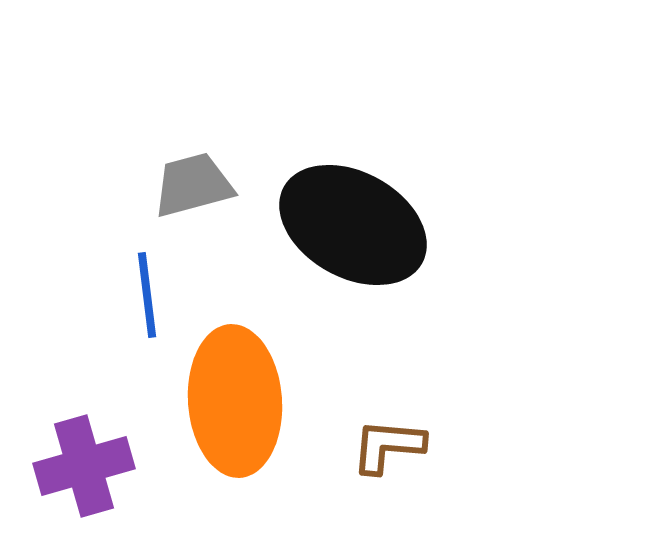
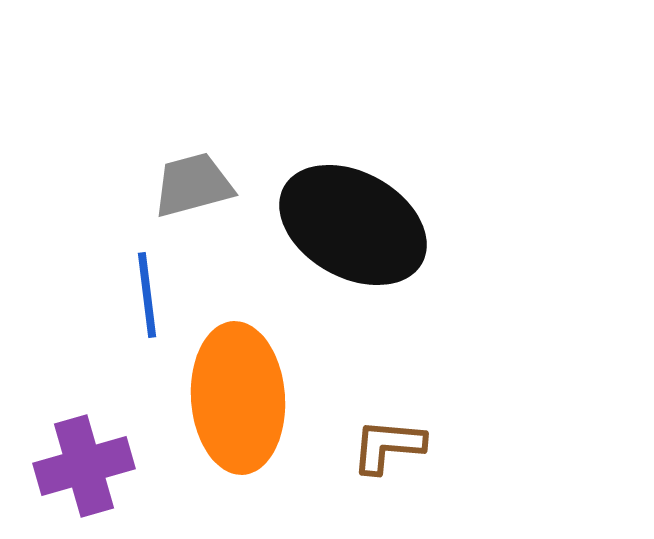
orange ellipse: moved 3 px right, 3 px up
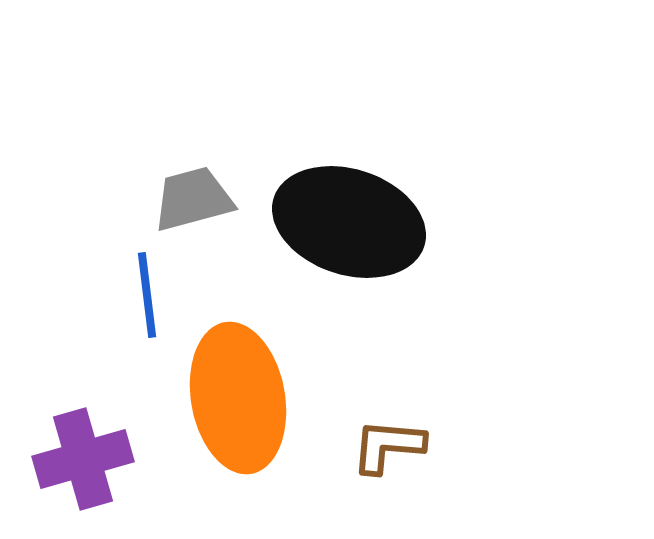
gray trapezoid: moved 14 px down
black ellipse: moved 4 px left, 3 px up; rotated 11 degrees counterclockwise
orange ellipse: rotated 6 degrees counterclockwise
purple cross: moved 1 px left, 7 px up
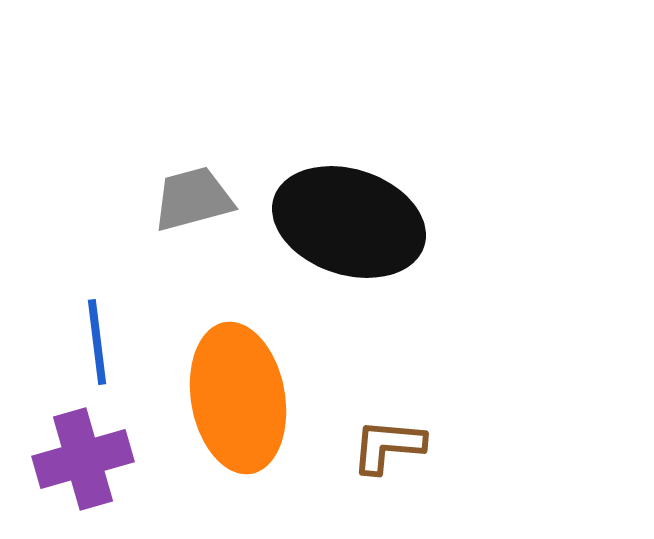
blue line: moved 50 px left, 47 px down
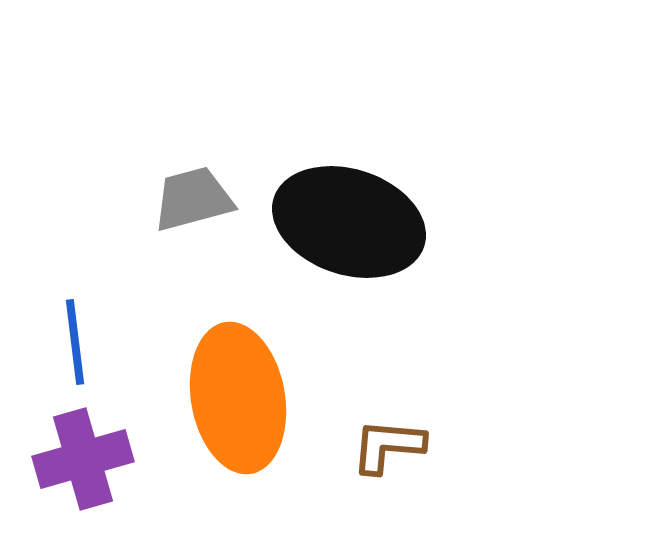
blue line: moved 22 px left
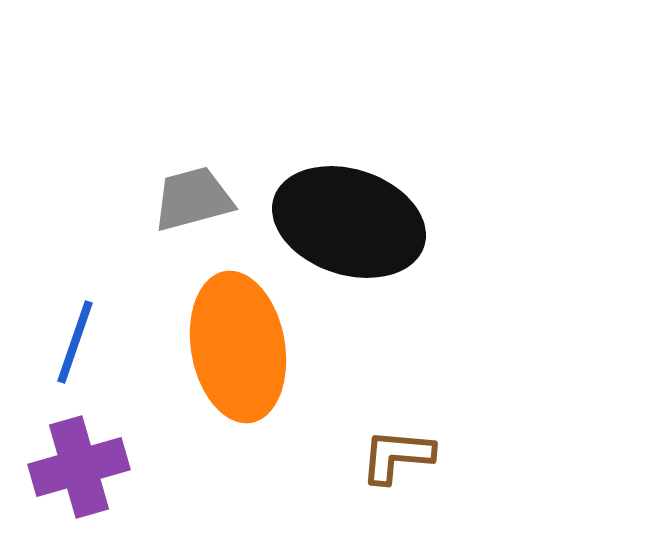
blue line: rotated 26 degrees clockwise
orange ellipse: moved 51 px up
brown L-shape: moved 9 px right, 10 px down
purple cross: moved 4 px left, 8 px down
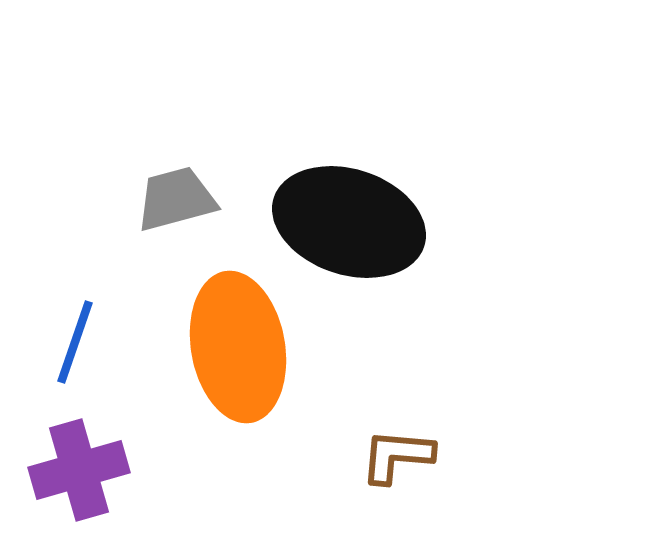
gray trapezoid: moved 17 px left
purple cross: moved 3 px down
